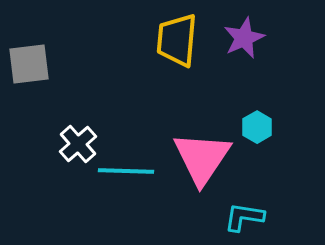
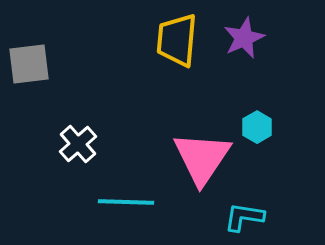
cyan line: moved 31 px down
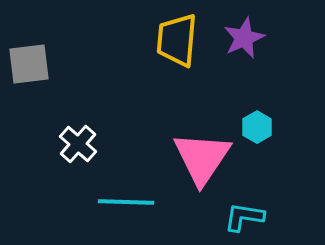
white cross: rotated 6 degrees counterclockwise
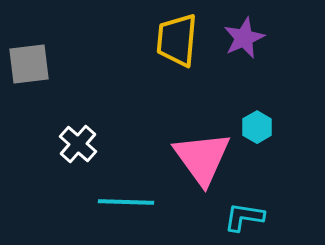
pink triangle: rotated 10 degrees counterclockwise
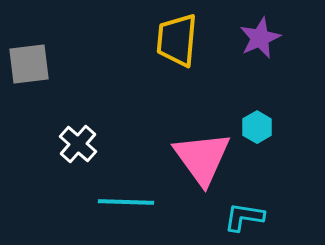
purple star: moved 16 px right
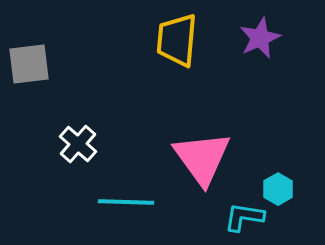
cyan hexagon: moved 21 px right, 62 px down
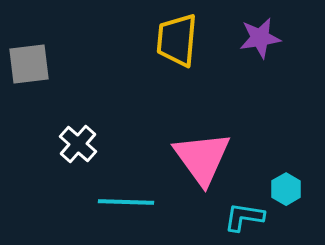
purple star: rotated 15 degrees clockwise
cyan hexagon: moved 8 px right
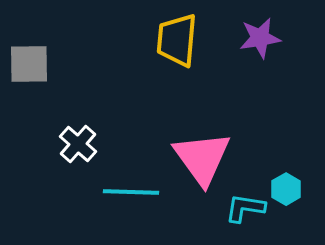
gray square: rotated 6 degrees clockwise
cyan line: moved 5 px right, 10 px up
cyan L-shape: moved 1 px right, 9 px up
